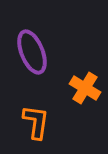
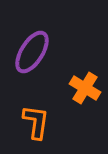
purple ellipse: rotated 54 degrees clockwise
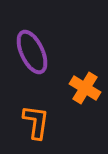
purple ellipse: rotated 57 degrees counterclockwise
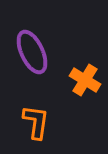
orange cross: moved 8 px up
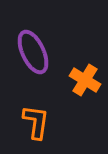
purple ellipse: moved 1 px right
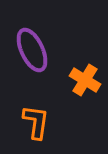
purple ellipse: moved 1 px left, 2 px up
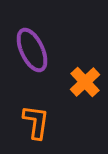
orange cross: moved 2 px down; rotated 16 degrees clockwise
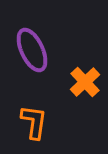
orange L-shape: moved 2 px left
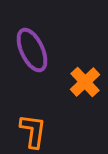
orange L-shape: moved 1 px left, 9 px down
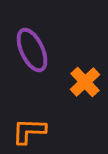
orange L-shape: moved 4 px left; rotated 96 degrees counterclockwise
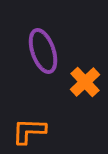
purple ellipse: moved 11 px right, 1 px down; rotated 6 degrees clockwise
